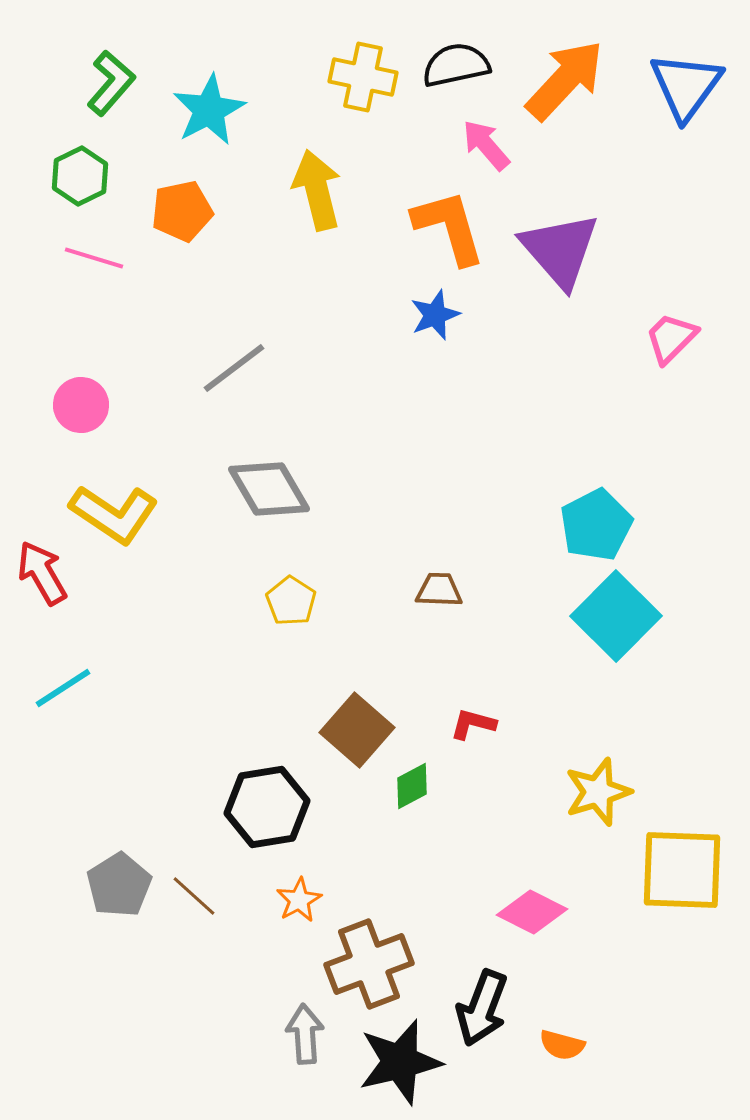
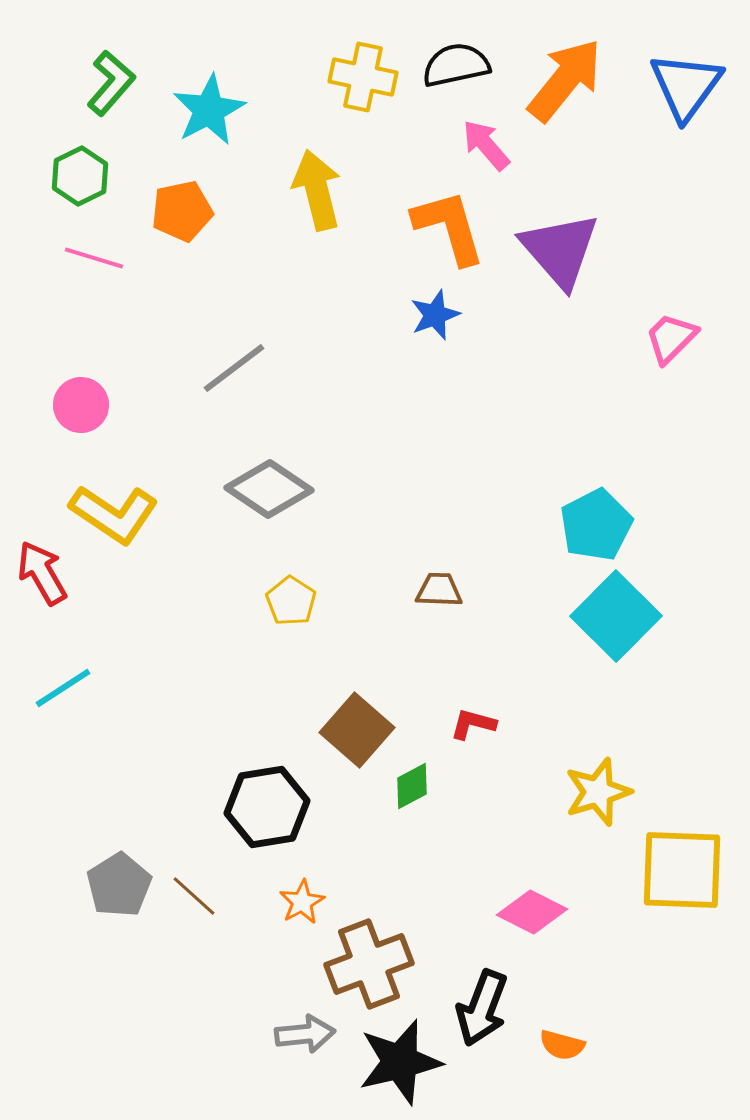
orange arrow: rotated 4 degrees counterclockwise
gray diamond: rotated 26 degrees counterclockwise
orange star: moved 3 px right, 2 px down
gray arrow: rotated 88 degrees clockwise
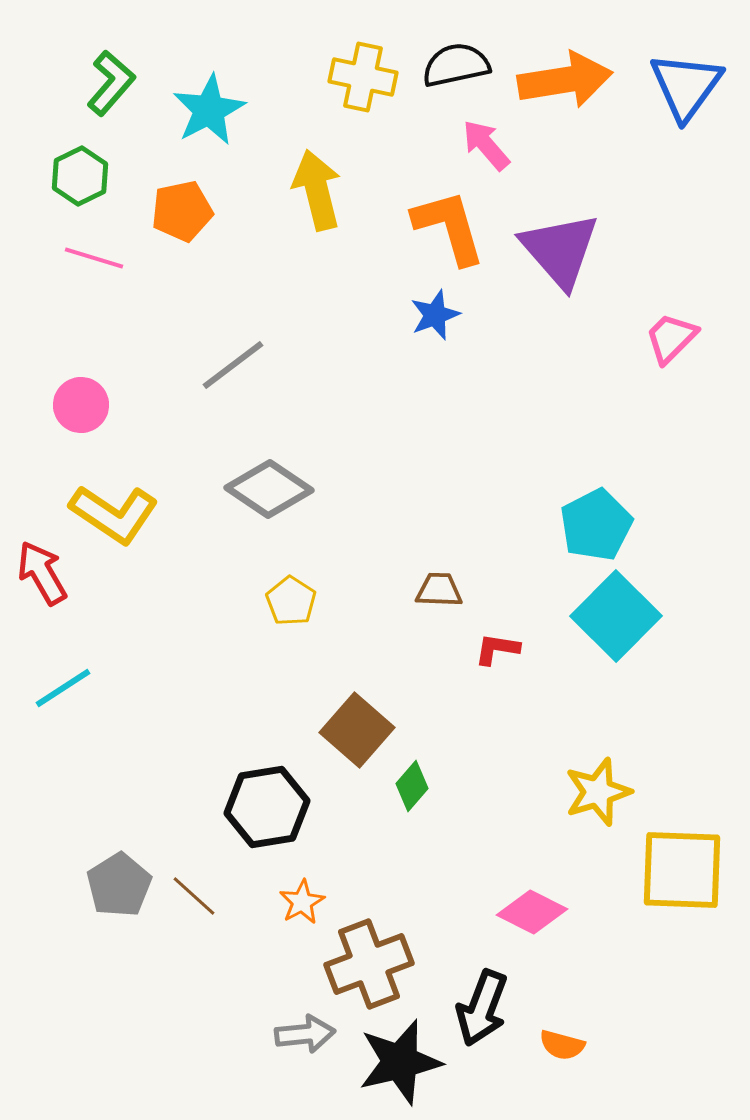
orange arrow: rotated 42 degrees clockwise
gray line: moved 1 px left, 3 px up
red L-shape: moved 24 px right, 75 px up; rotated 6 degrees counterclockwise
green diamond: rotated 21 degrees counterclockwise
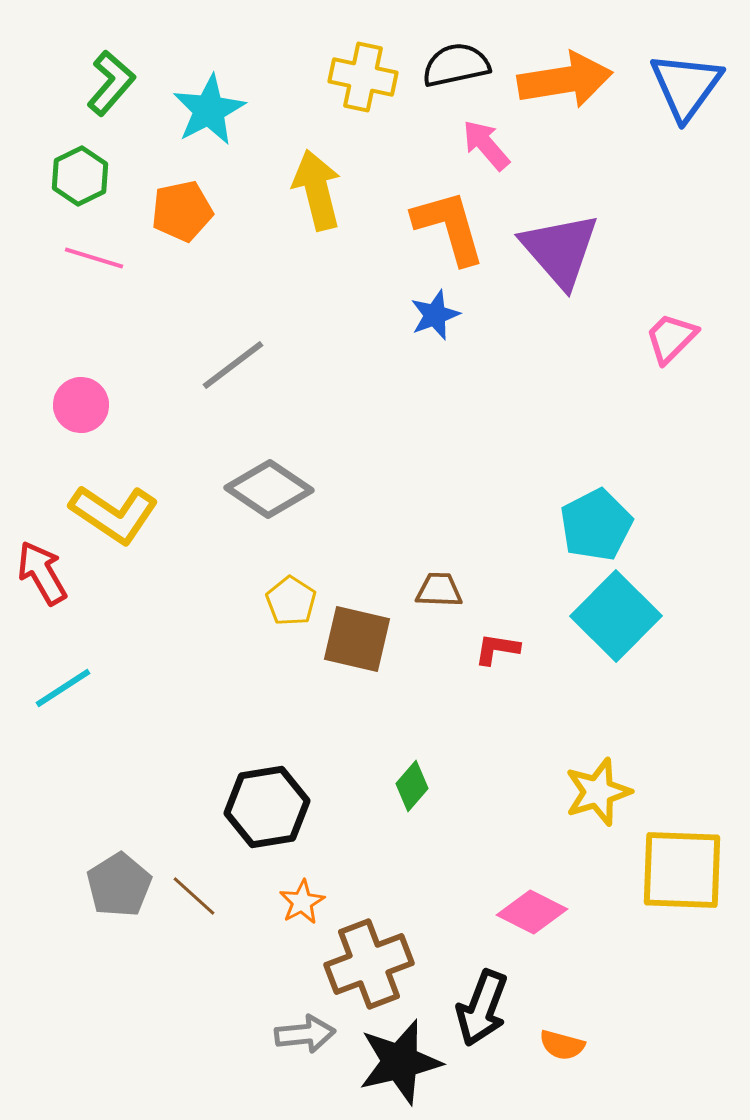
brown square: moved 91 px up; rotated 28 degrees counterclockwise
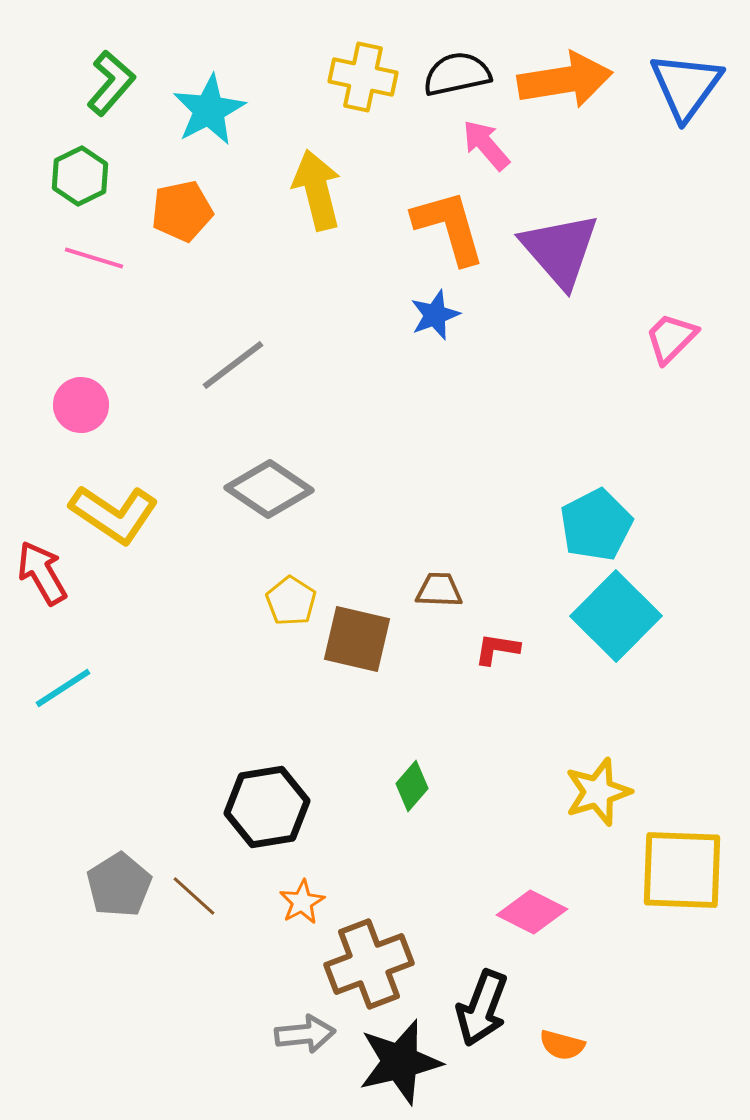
black semicircle: moved 1 px right, 9 px down
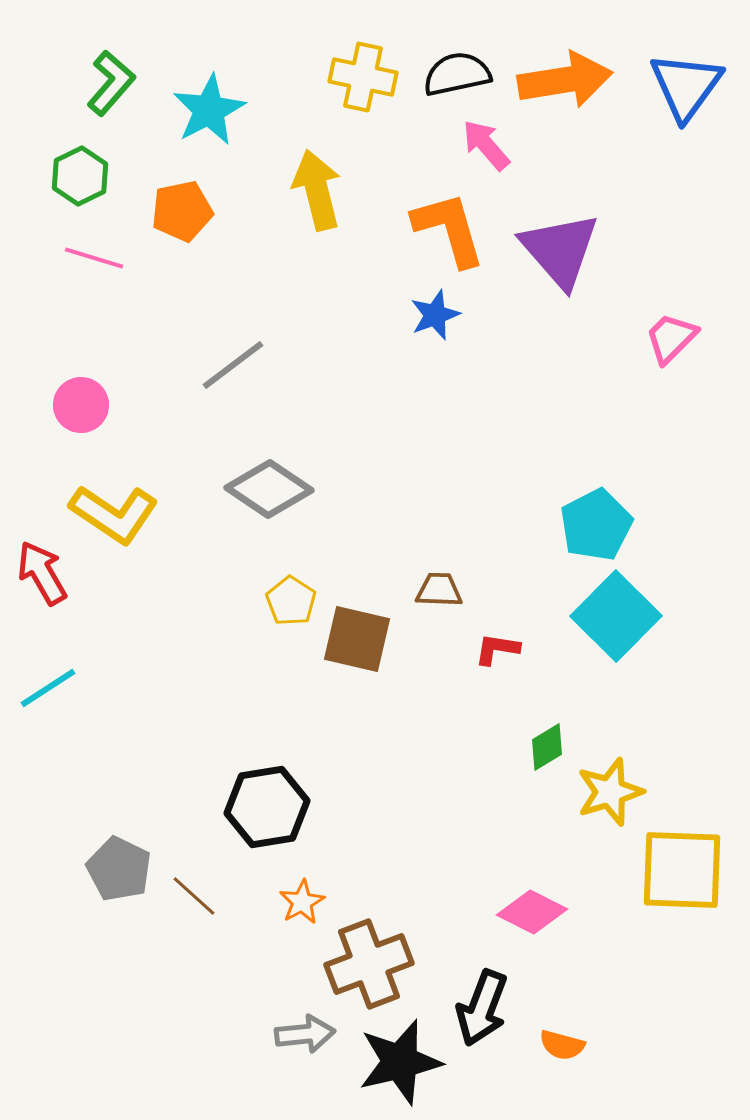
orange L-shape: moved 2 px down
cyan line: moved 15 px left
green diamond: moved 135 px right, 39 px up; rotated 18 degrees clockwise
yellow star: moved 12 px right
gray pentagon: moved 16 px up; rotated 14 degrees counterclockwise
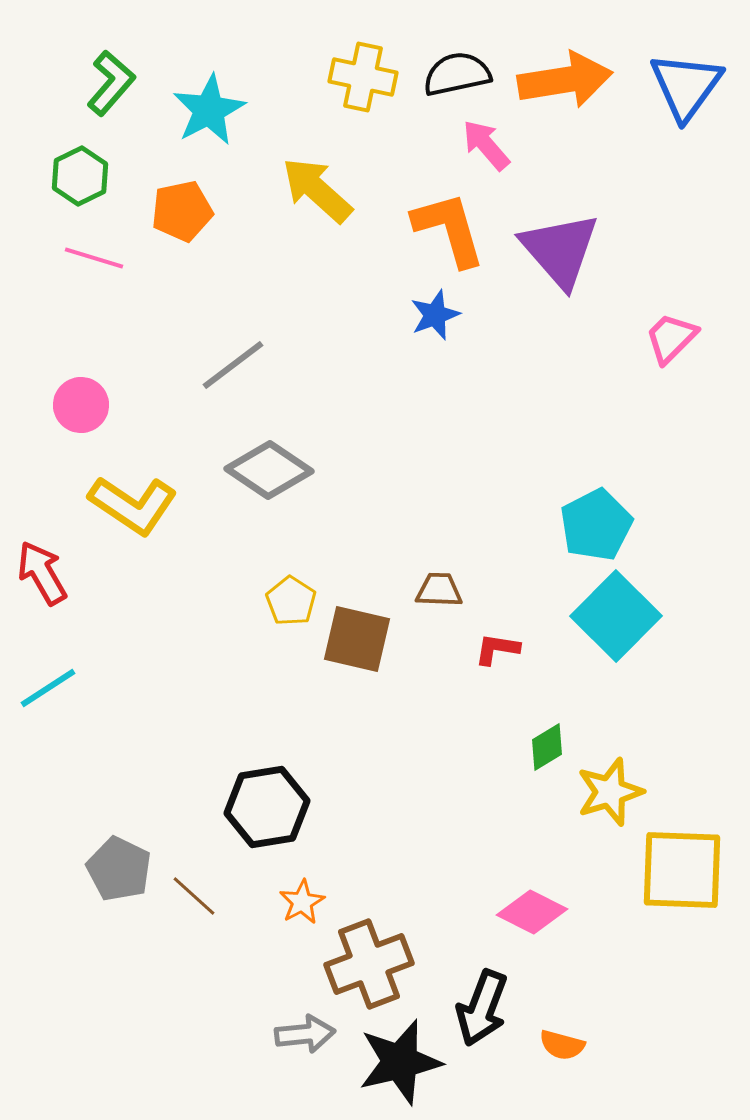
yellow arrow: rotated 34 degrees counterclockwise
gray diamond: moved 19 px up
yellow L-shape: moved 19 px right, 9 px up
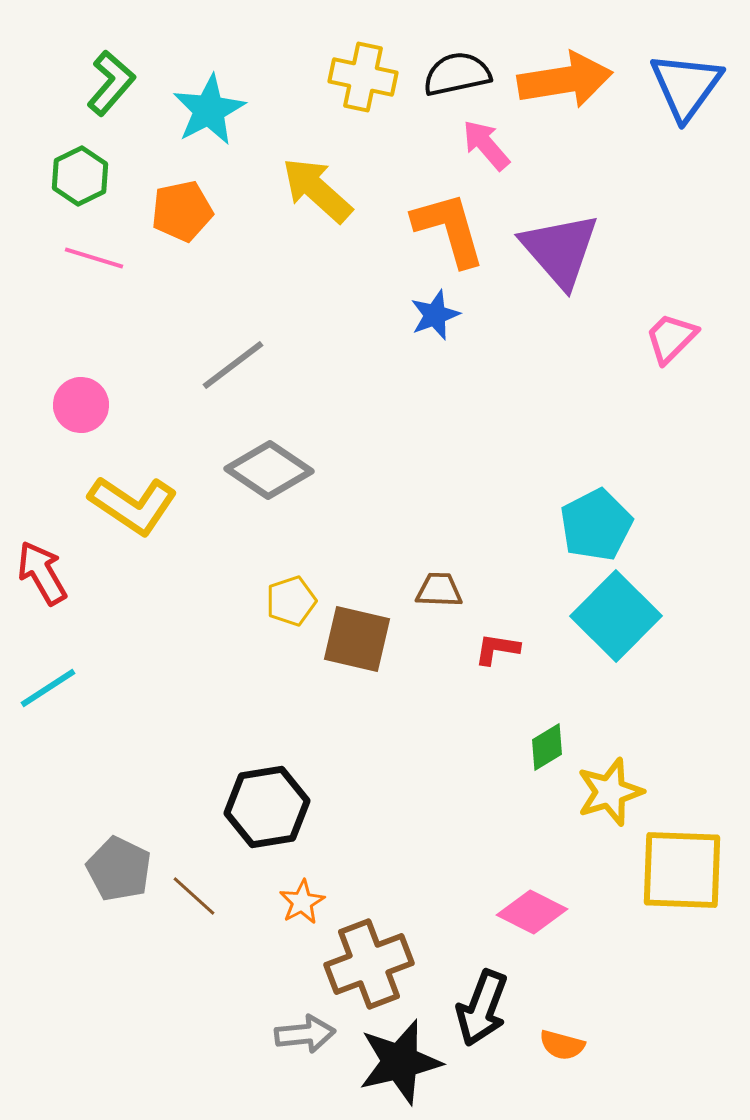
yellow pentagon: rotated 21 degrees clockwise
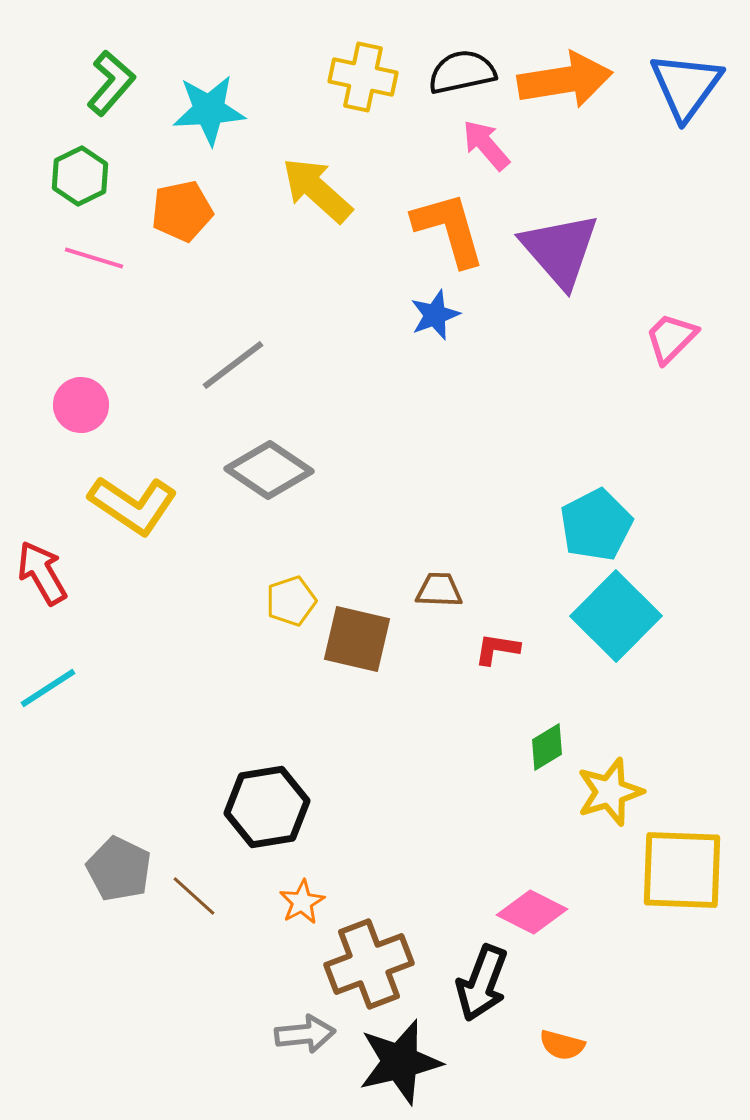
black semicircle: moved 5 px right, 2 px up
cyan star: rotated 24 degrees clockwise
black arrow: moved 25 px up
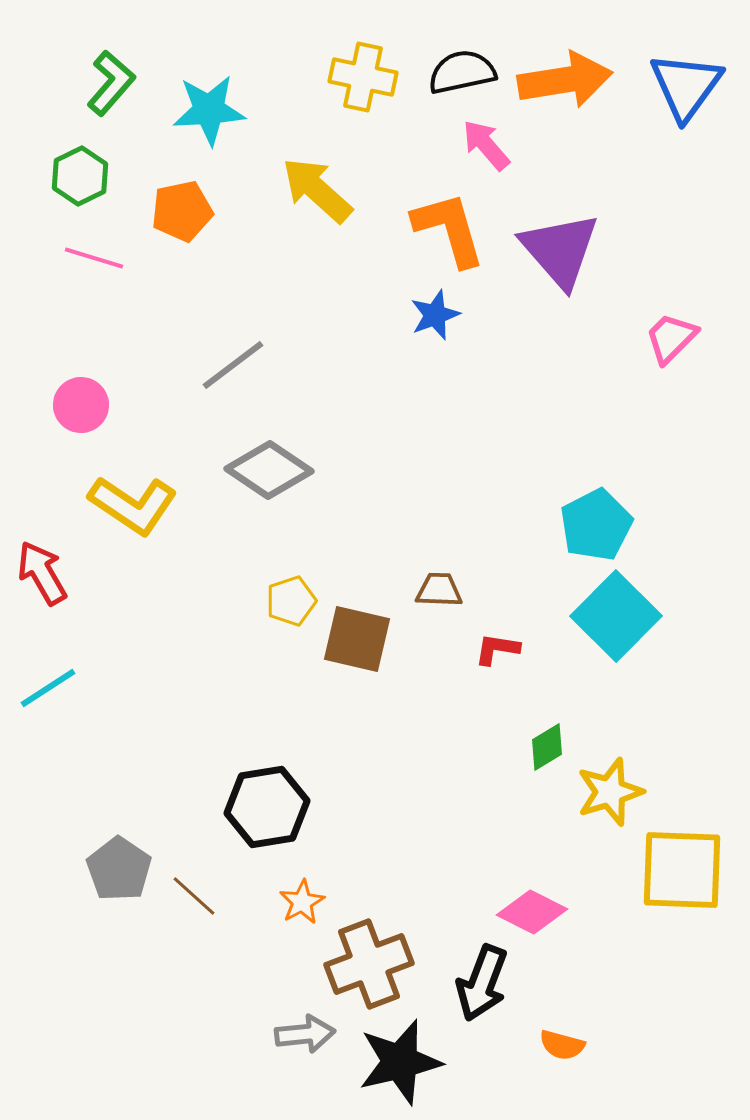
gray pentagon: rotated 8 degrees clockwise
